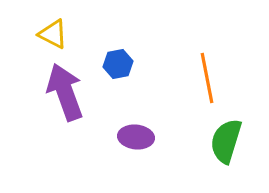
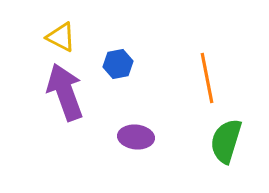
yellow triangle: moved 8 px right, 3 px down
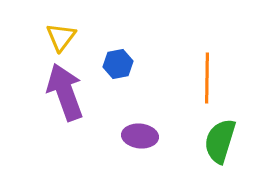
yellow triangle: rotated 40 degrees clockwise
orange line: rotated 12 degrees clockwise
purple ellipse: moved 4 px right, 1 px up
green semicircle: moved 6 px left
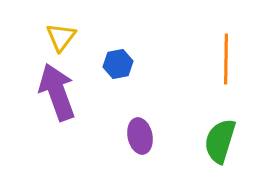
orange line: moved 19 px right, 19 px up
purple arrow: moved 8 px left
purple ellipse: rotated 72 degrees clockwise
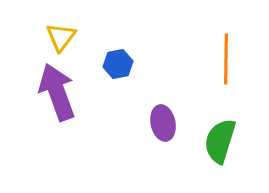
purple ellipse: moved 23 px right, 13 px up
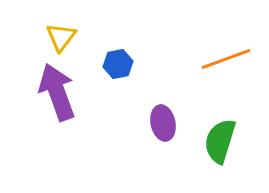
orange line: rotated 69 degrees clockwise
